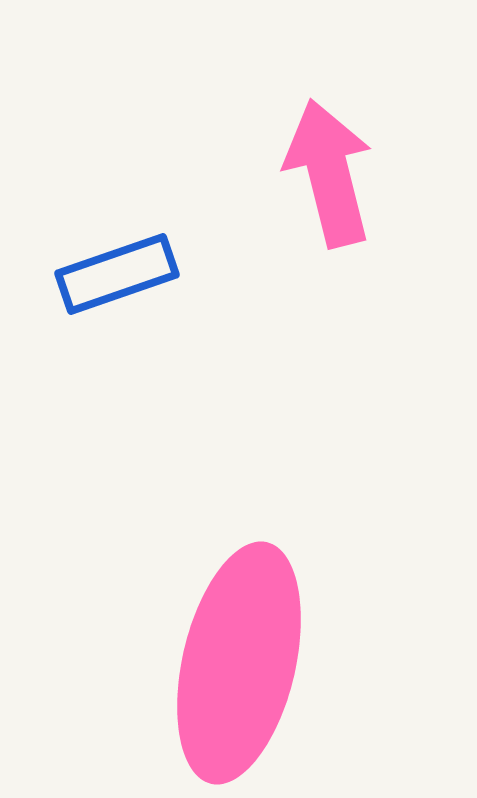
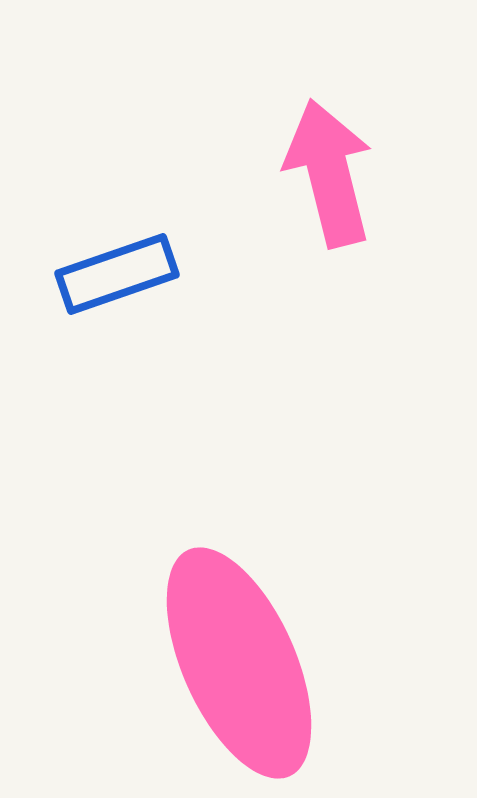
pink ellipse: rotated 37 degrees counterclockwise
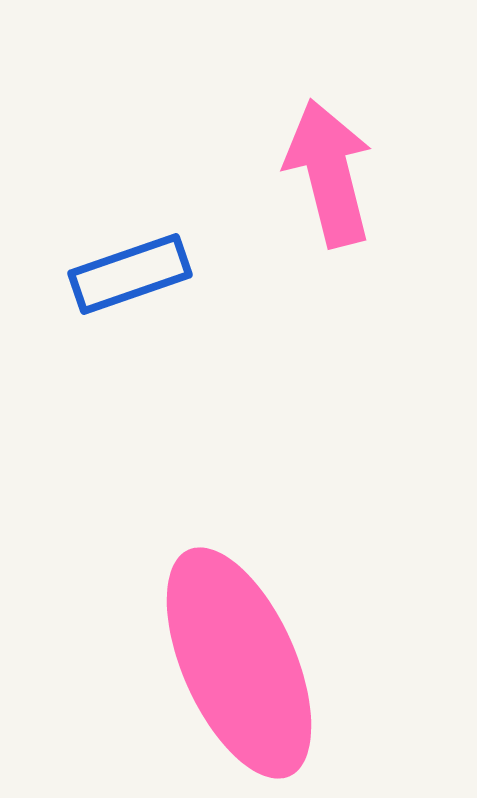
blue rectangle: moved 13 px right
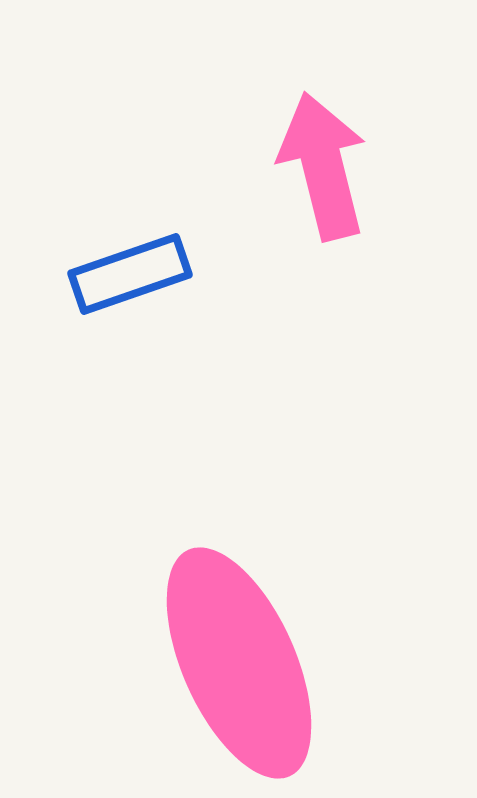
pink arrow: moved 6 px left, 7 px up
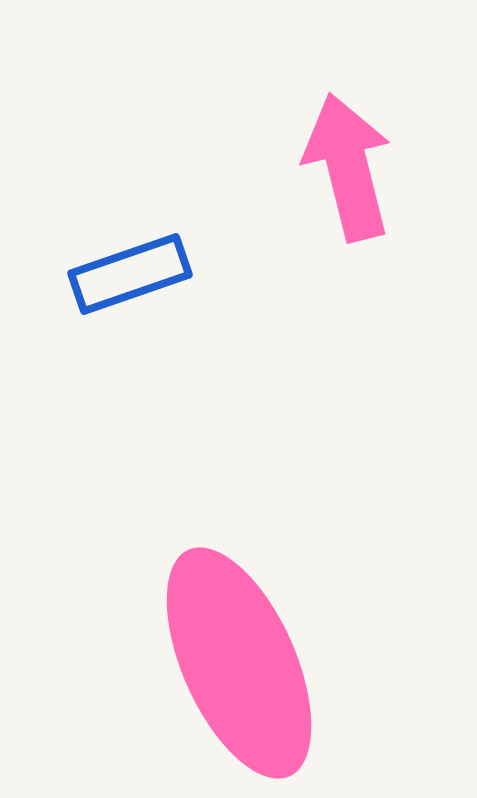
pink arrow: moved 25 px right, 1 px down
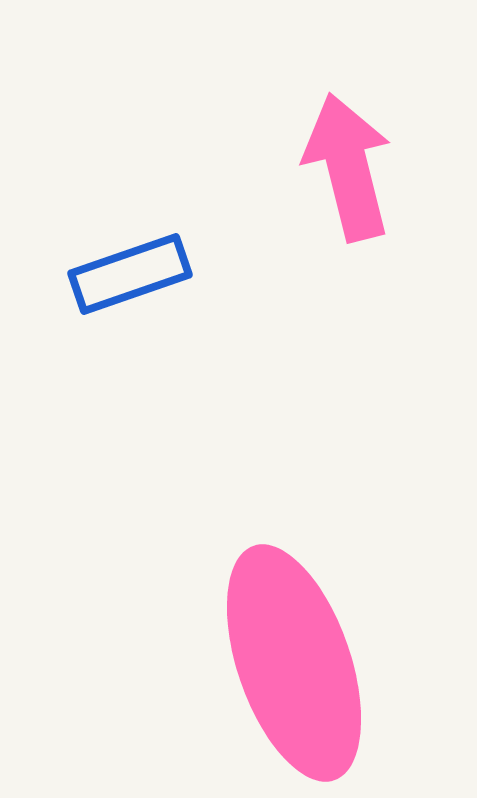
pink ellipse: moved 55 px right; rotated 5 degrees clockwise
